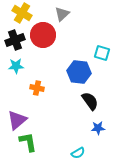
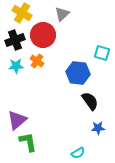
blue hexagon: moved 1 px left, 1 px down
orange cross: moved 27 px up; rotated 24 degrees clockwise
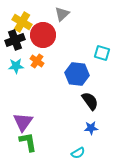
yellow cross: moved 9 px down
blue hexagon: moved 1 px left, 1 px down
purple triangle: moved 6 px right, 2 px down; rotated 15 degrees counterclockwise
blue star: moved 7 px left
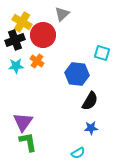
black semicircle: rotated 66 degrees clockwise
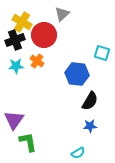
red circle: moved 1 px right
purple triangle: moved 9 px left, 2 px up
blue star: moved 1 px left, 2 px up
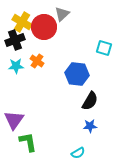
red circle: moved 8 px up
cyan square: moved 2 px right, 5 px up
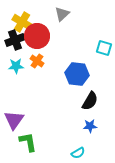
red circle: moved 7 px left, 9 px down
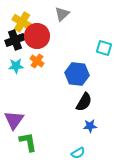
black semicircle: moved 6 px left, 1 px down
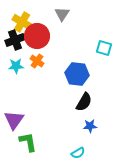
gray triangle: rotated 14 degrees counterclockwise
